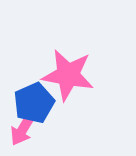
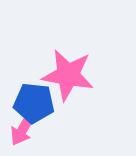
blue pentagon: rotated 30 degrees clockwise
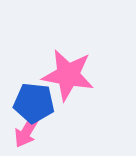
pink arrow: moved 4 px right, 2 px down
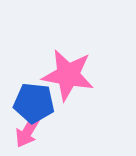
pink arrow: moved 1 px right
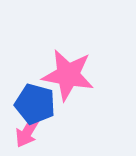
blue pentagon: moved 1 px right, 1 px down; rotated 9 degrees clockwise
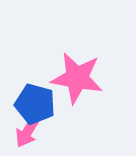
pink star: moved 9 px right, 3 px down
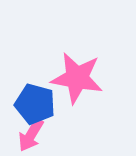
pink arrow: moved 3 px right, 4 px down
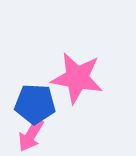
blue pentagon: rotated 12 degrees counterclockwise
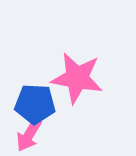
pink arrow: moved 2 px left
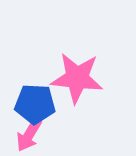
pink star: rotated 4 degrees counterclockwise
